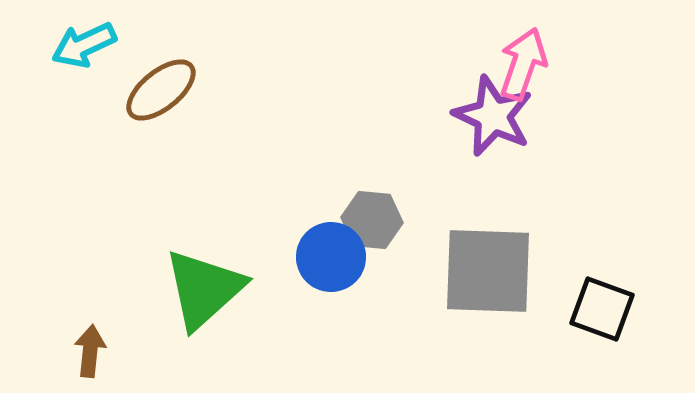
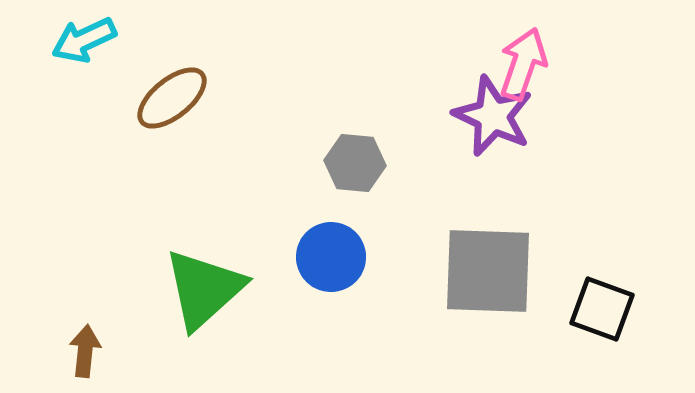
cyan arrow: moved 5 px up
brown ellipse: moved 11 px right, 8 px down
gray hexagon: moved 17 px left, 57 px up
brown arrow: moved 5 px left
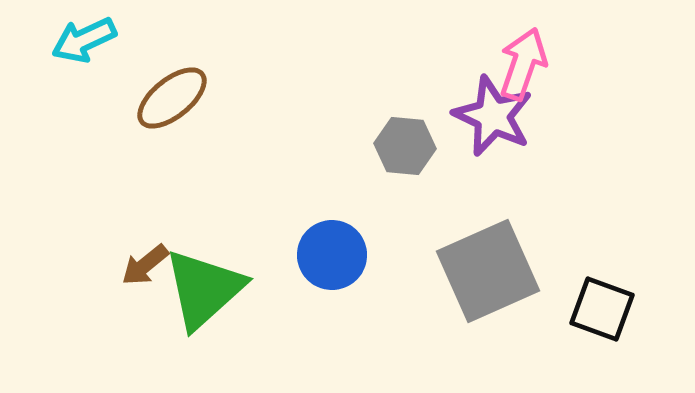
gray hexagon: moved 50 px right, 17 px up
blue circle: moved 1 px right, 2 px up
gray square: rotated 26 degrees counterclockwise
brown arrow: moved 60 px right, 86 px up; rotated 135 degrees counterclockwise
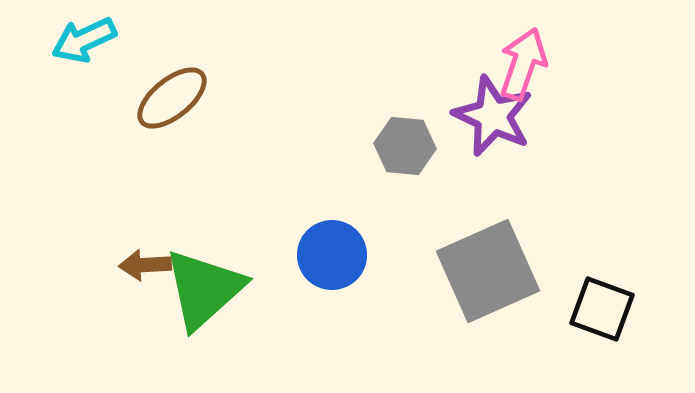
brown arrow: rotated 36 degrees clockwise
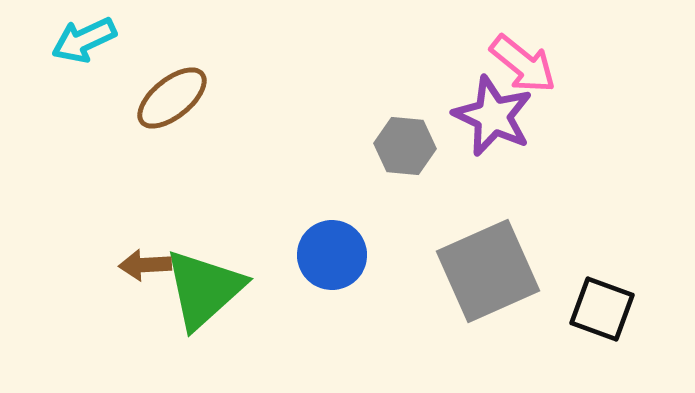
pink arrow: rotated 110 degrees clockwise
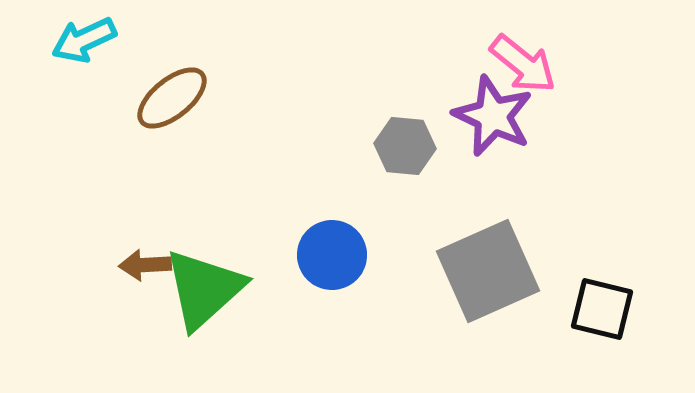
black square: rotated 6 degrees counterclockwise
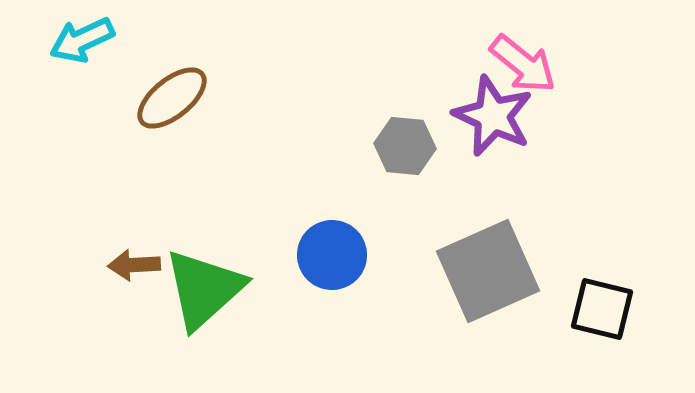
cyan arrow: moved 2 px left
brown arrow: moved 11 px left
